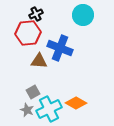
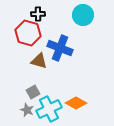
black cross: moved 2 px right; rotated 24 degrees clockwise
red hexagon: rotated 20 degrees clockwise
brown triangle: rotated 12 degrees clockwise
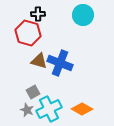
blue cross: moved 15 px down
orange diamond: moved 6 px right, 6 px down
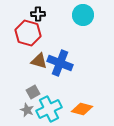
orange diamond: rotated 15 degrees counterclockwise
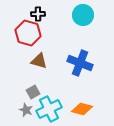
blue cross: moved 20 px right
gray star: moved 1 px left
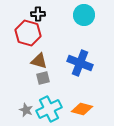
cyan circle: moved 1 px right
gray square: moved 10 px right, 14 px up; rotated 16 degrees clockwise
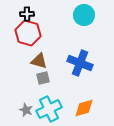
black cross: moved 11 px left
orange diamond: moved 2 px right, 1 px up; rotated 30 degrees counterclockwise
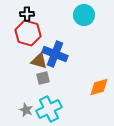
blue cross: moved 25 px left, 9 px up
orange diamond: moved 15 px right, 21 px up
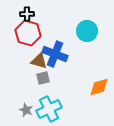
cyan circle: moved 3 px right, 16 px down
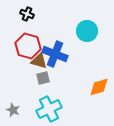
black cross: rotated 24 degrees clockwise
red hexagon: moved 13 px down
gray star: moved 13 px left
